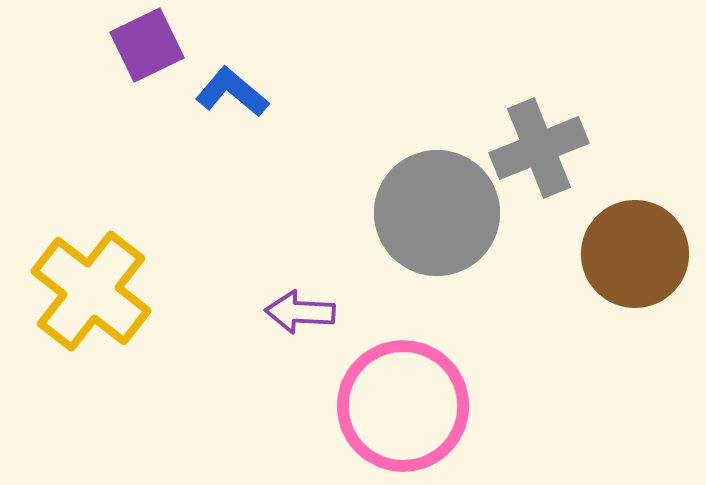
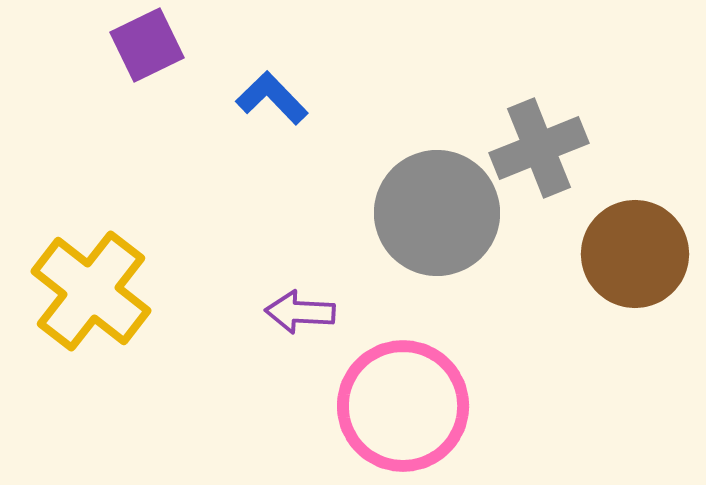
blue L-shape: moved 40 px right, 6 px down; rotated 6 degrees clockwise
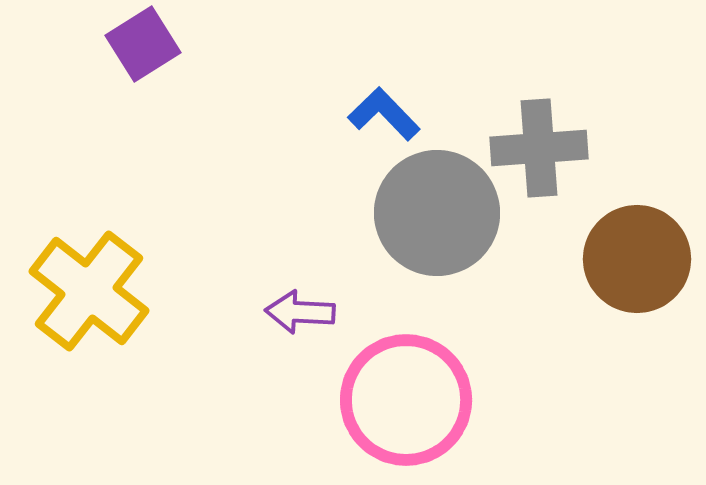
purple square: moved 4 px left, 1 px up; rotated 6 degrees counterclockwise
blue L-shape: moved 112 px right, 16 px down
gray cross: rotated 18 degrees clockwise
brown circle: moved 2 px right, 5 px down
yellow cross: moved 2 px left
pink circle: moved 3 px right, 6 px up
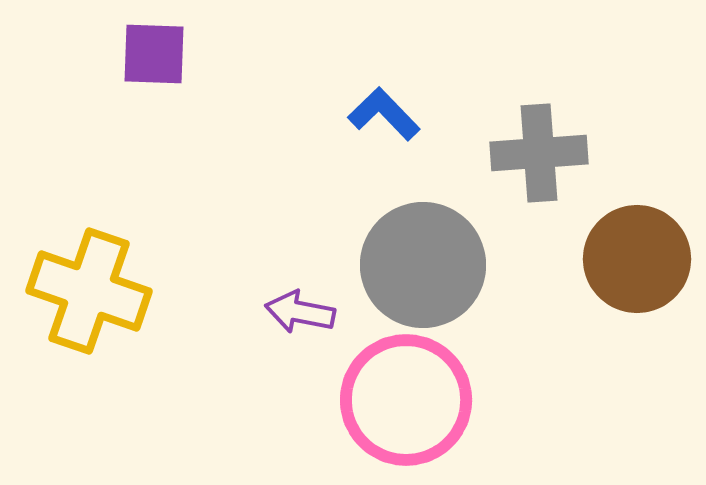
purple square: moved 11 px right, 10 px down; rotated 34 degrees clockwise
gray cross: moved 5 px down
gray circle: moved 14 px left, 52 px down
yellow cross: rotated 19 degrees counterclockwise
purple arrow: rotated 8 degrees clockwise
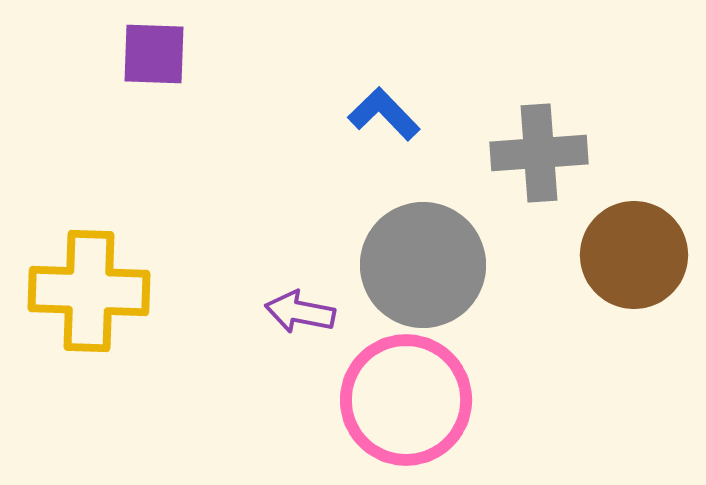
brown circle: moved 3 px left, 4 px up
yellow cross: rotated 17 degrees counterclockwise
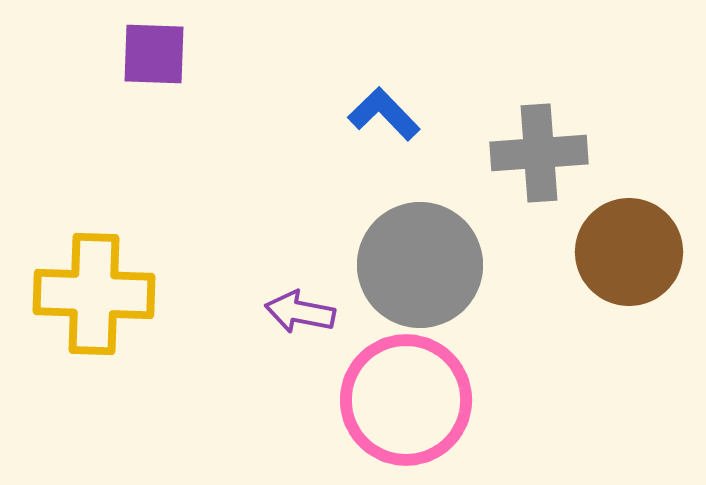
brown circle: moved 5 px left, 3 px up
gray circle: moved 3 px left
yellow cross: moved 5 px right, 3 px down
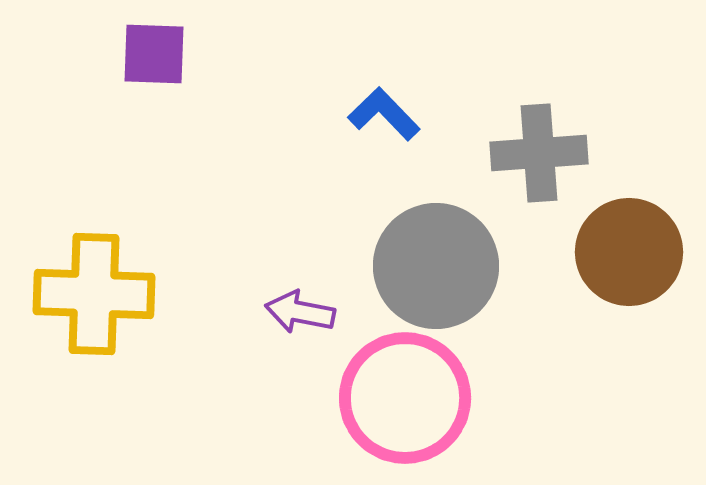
gray circle: moved 16 px right, 1 px down
pink circle: moved 1 px left, 2 px up
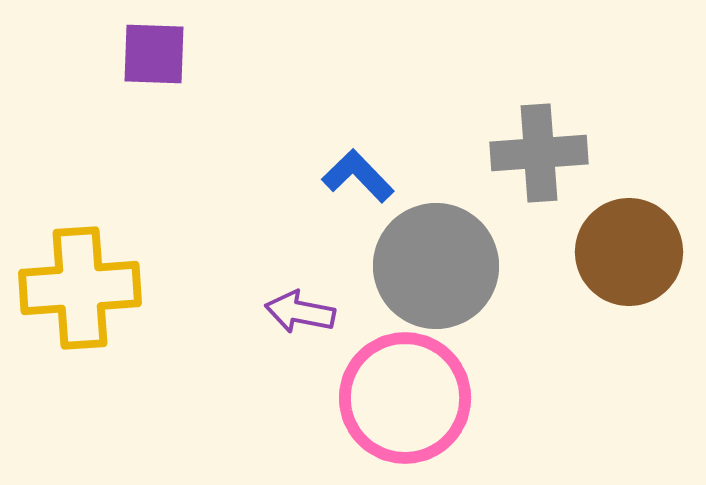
blue L-shape: moved 26 px left, 62 px down
yellow cross: moved 14 px left, 6 px up; rotated 6 degrees counterclockwise
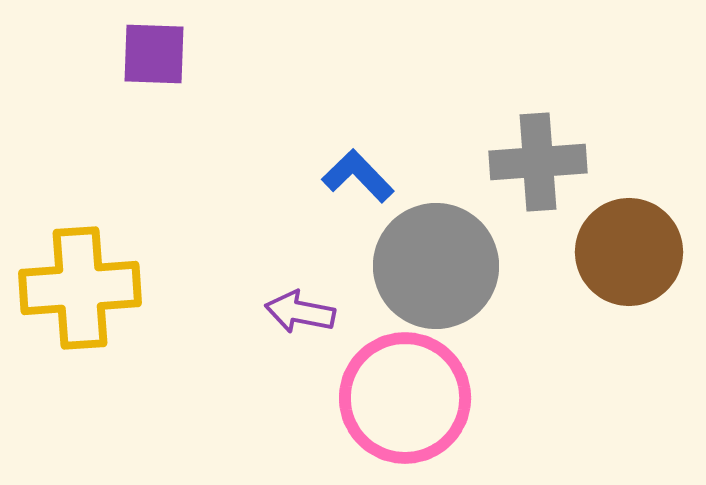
gray cross: moved 1 px left, 9 px down
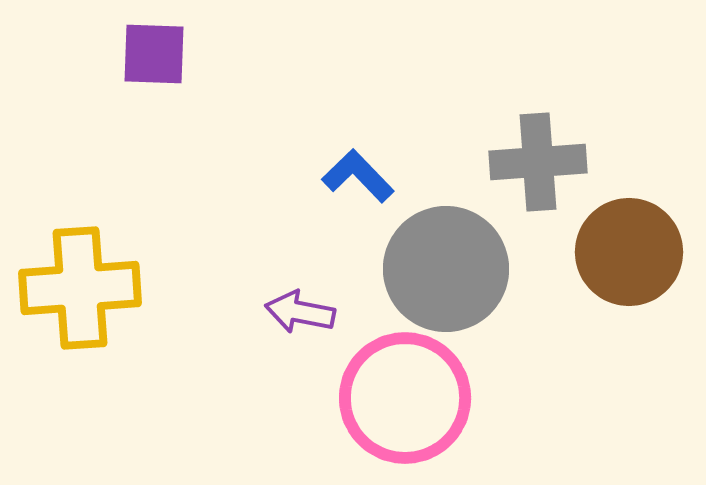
gray circle: moved 10 px right, 3 px down
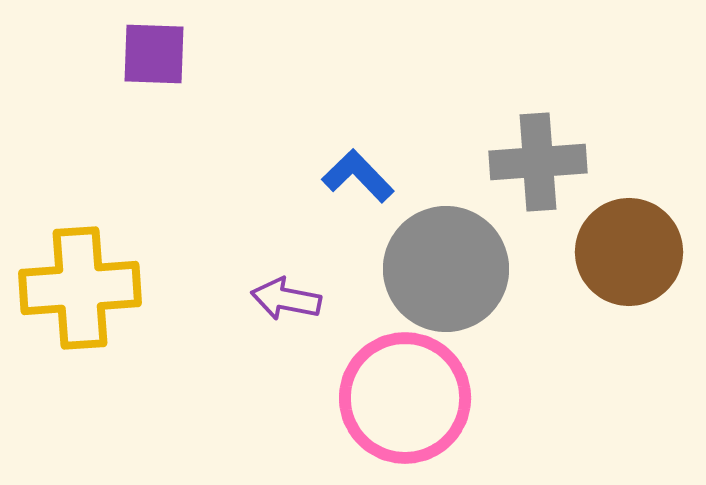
purple arrow: moved 14 px left, 13 px up
